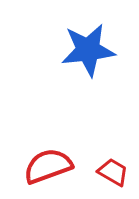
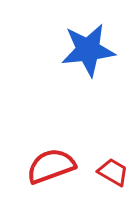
red semicircle: moved 3 px right
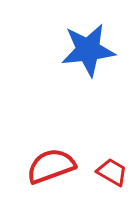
red trapezoid: moved 1 px left
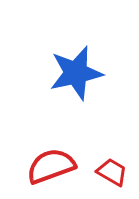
blue star: moved 12 px left, 23 px down; rotated 6 degrees counterclockwise
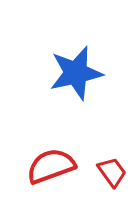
red trapezoid: rotated 24 degrees clockwise
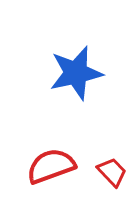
red trapezoid: rotated 8 degrees counterclockwise
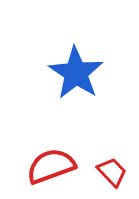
blue star: rotated 26 degrees counterclockwise
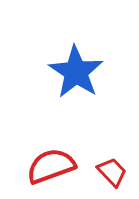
blue star: moved 1 px up
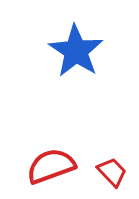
blue star: moved 21 px up
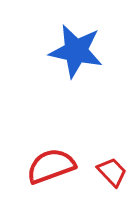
blue star: rotated 22 degrees counterclockwise
